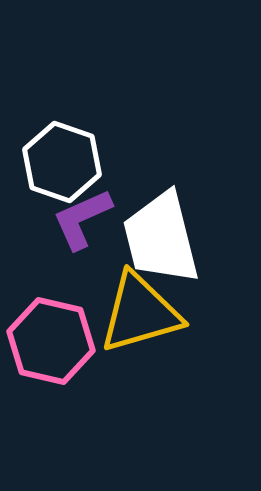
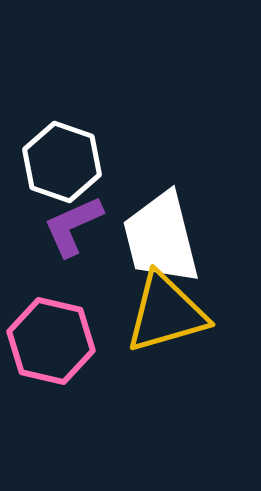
purple L-shape: moved 9 px left, 7 px down
yellow triangle: moved 26 px right
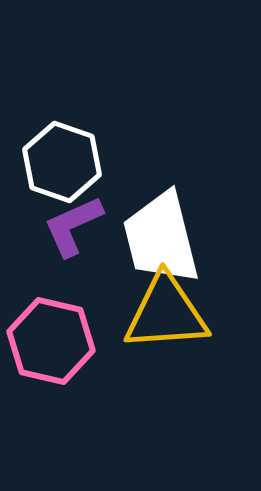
yellow triangle: rotated 12 degrees clockwise
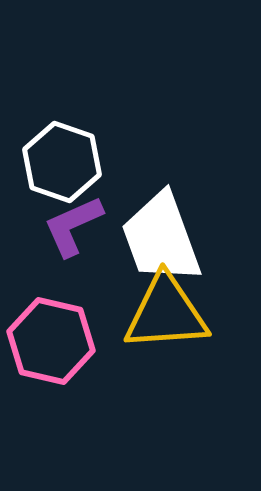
white trapezoid: rotated 6 degrees counterclockwise
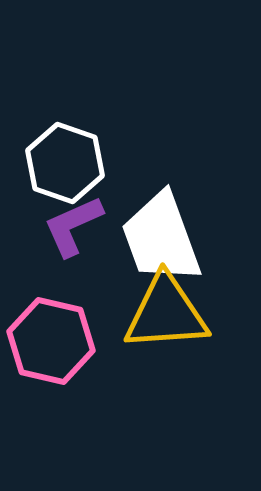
white hexagon: moved 3 px right, 1 px down
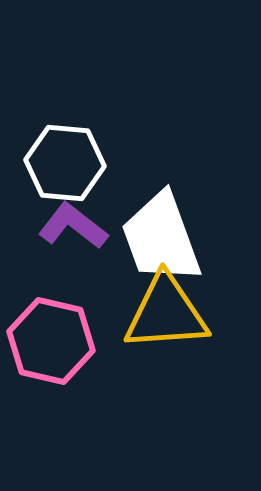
white hexagon: rotated 14 degrees counterclockwise
purple L-shape: rotated 62 degrees clockwise
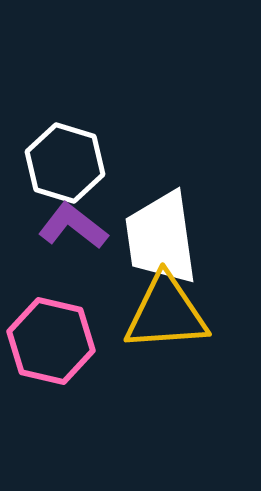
white hexagon: rotated 12 degrees clockwise
white trapezoid: rotated 12 degrees clockwise
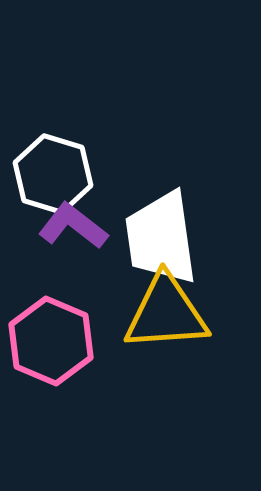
white hexagon: moved 12 px left, 11 px down
pink hexagon: rotated 10 degrees clockwise
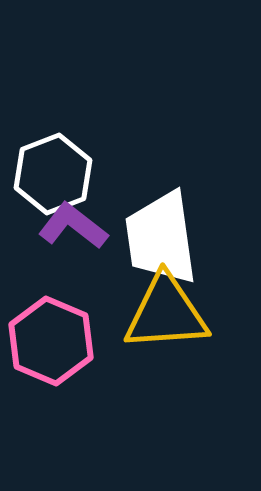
white hexagon: rotated 22 degrees clockwise
